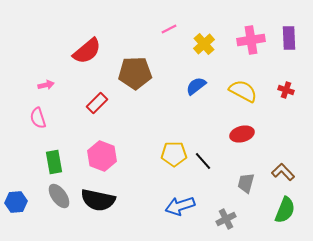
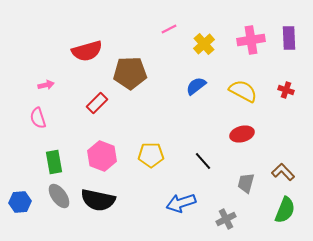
red semicircle: rotated 24 degrees clockwise
brown pentagon: moved 5 px left
yellow pentagon: moved 23 px left, 1 px down
blue hexagon: moved 4 px right
blue arrow: moved 1 px right, 3 px up
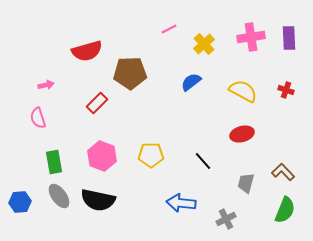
pink cross: moved 3 px up
blue semicircle: moved 5 px left, 4 px up
blue arrow: rotated 24 degrees clockwise
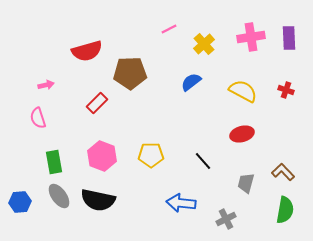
green semicircle: rotated 12 degrees counterclockwise
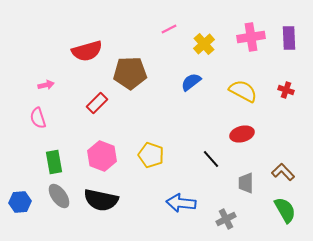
yellow pentagon: rotated 20 degrees clockwise
black line: moved 8 px right, 2 px up
gray trapezoid: rotated 15 degrees counterclockwise
black semicircle: moved 3 px right
green semicircle: rotated 40 degrees counterclockwise
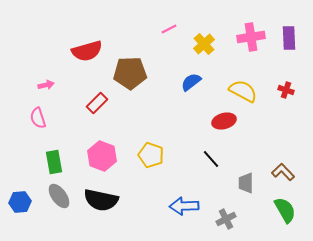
red ellipse: moved 18 px left, 13 px up
blue arrow: moved 3 px right, 3 px down; rotated 8 degrees counterclockwise
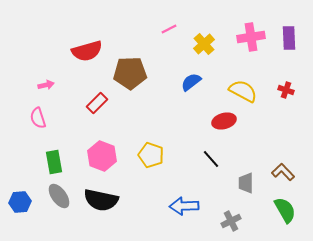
gray cross: moved 5 px right, 2 px down
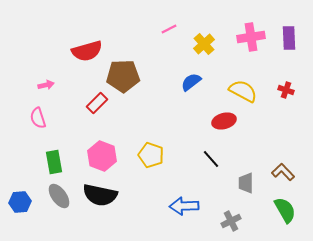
brown pentagon: moved 7 px left, 3 px down
black semicircle: moved 1 px left, 5 px up
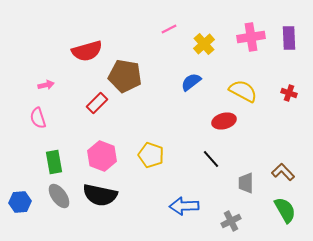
brown pentagon: moved 2 px right; rotated 12 degrees clockwise
red cross: moved 3 px right, 3 px down
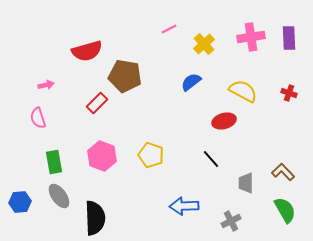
black semicircle: moved 5 px left, 23 px down; rotated 104 degrees counterclockwise
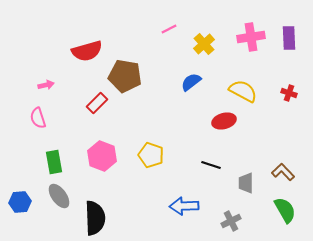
black line: moved 6 px down; rotated 30 degrees counterclockwise
